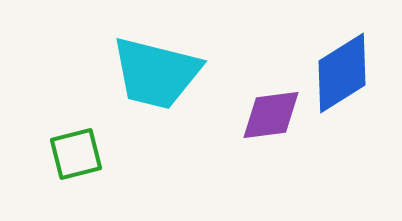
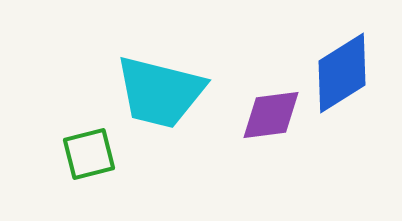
cyan trapezoid: moved 4 px right, 19 px down
green square: moved 13 px right
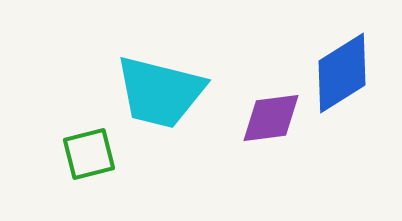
purple diamond: moved 3 px down
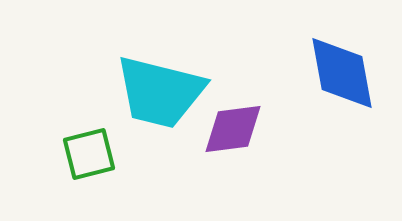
blue diamond: rotated 68 degrees counterclockwise
purple diamond: moved 38 px left, 11 px down
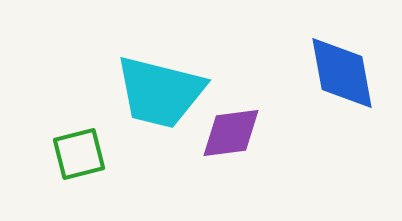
purple diamond: moved 2 px left, 4 px down
green square: moved 10 px left
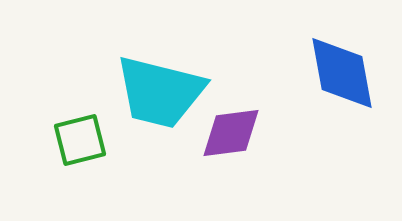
green square: moved 1 px right, 14 px up
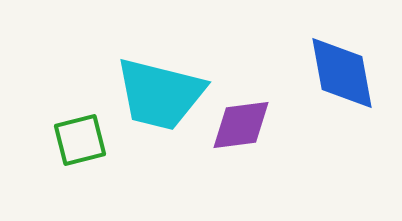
cyan trapezoid: moved 2 px down
purple diamond: moved 10 px right, 8 px up
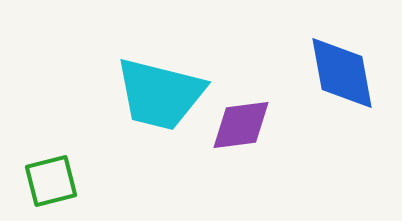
green square: moved 29 px left, 41 px down
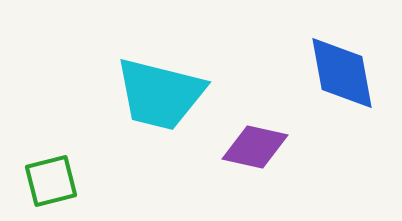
purple diamond: moved 14 px right, 22 px down; rotated 20 degrees clockwise
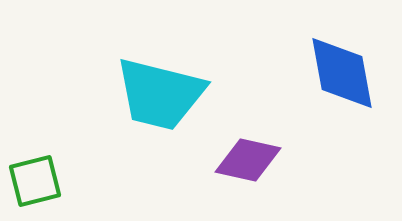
purple diamond: moved 7 px left, 13 px down
green square: moved 16 px left
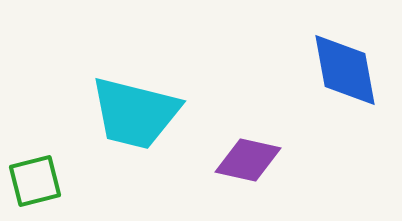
blue diamond: moved 3 px right, 3 px up
cyan trapezoid: moved 25 px left, 19 px down
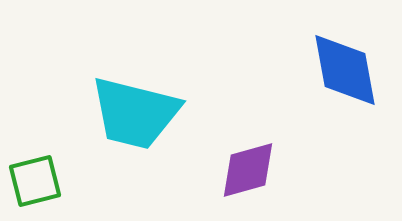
purple diamond: moved 10 px down; rotated 28 degrees counterclockwise
